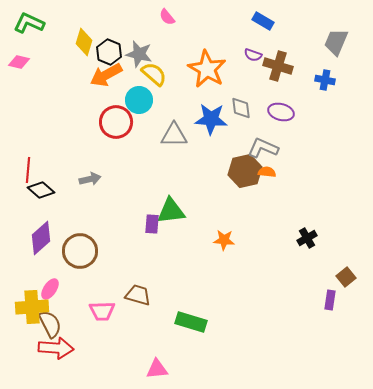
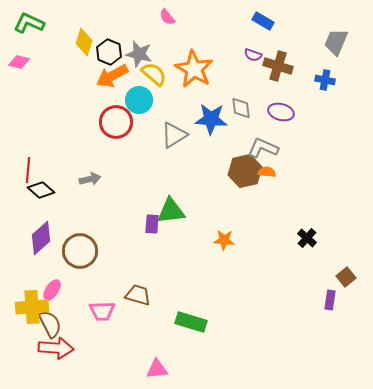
orange star at (207, 69): moved 13 px left
orange arrow at (106, 75): moved 6 px right, 1 px down
gray triangle at (174, 135): rotated 32 degrees counterclockwise
black cross at (307, 238): rotated 18 degrees counterclockwise
pink ellipse at (50, 289): moved 2 px right, 1 px down
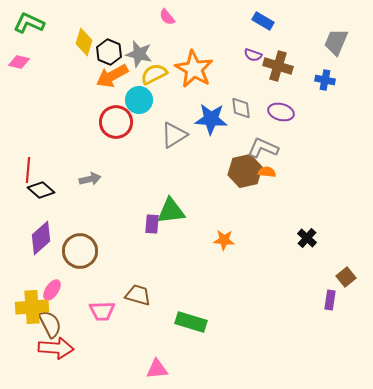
yellow semicircle at (154, 74): rotated 68 degrees counterclockwise
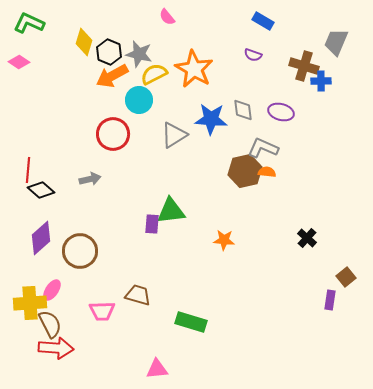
pink diamond at (19, 62): rotated 20 degrees clockwise
brown cross at (278, 66): moved 26 px right
blue cross at (325, 80): moved 4 px left, 1 px down; rotated 12 degrees counterclockwise
gray diamond at (241, 108): moved 2 px right, 2 px down
red circle at (116, 122): moved 3 px left, 12 px down
yellow cross at (32, 307): moved 2 px left, 4 px up
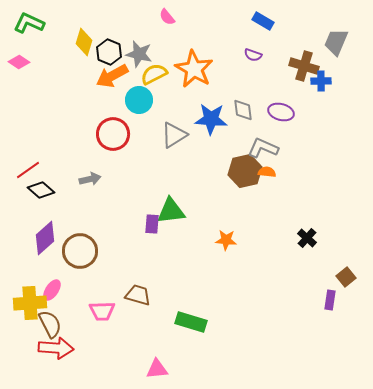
red line at (28, 170): rotated 50 degrees clockwise
purple diamond at (41, 238): moved 4 px right
orange star at (224, 240): moved 2 px right
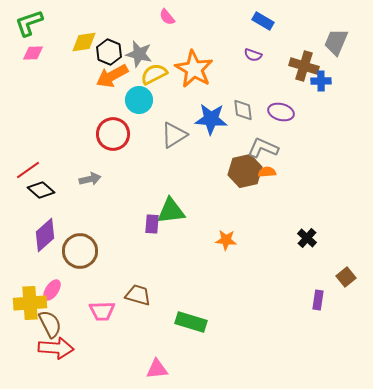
green L-shape at (29, 23): rotated 44 degrees counterclockwise
yellow diamond at (84, 42): rotated 64 degrees clockwise
pink diamond at (19, 62): moved 14 px right, 9 px up; rotated 35 degrees counterclockwise
orange semicircle at (267, 172): rotated 12 degrees counterclockwise
purple diamond at (45, 238): moved 3 px up
purple rectangle at (330, 300): moved 12 px left
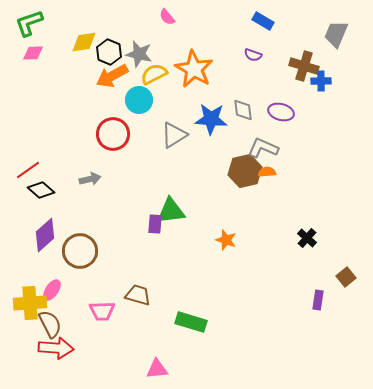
gray trapezoid at (336, 42): moved 8 px up
purple rectangle at (152, 224): moved 3 px right
orange star at (226, 240): rotated 15 degrees clockwise
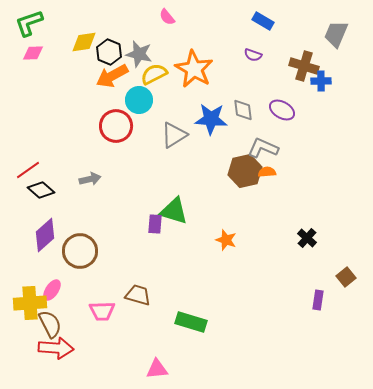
purple ellipse at (281, 112): moved 1 px right, 2 px up; rotated 15 degrees clockwise
red circle at (113, 134): moved 3 px right, 8 px up
green triangle at (171, 211): moved 3 px right; rotated 24 degrees clockwise
